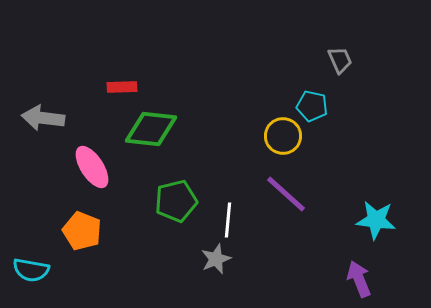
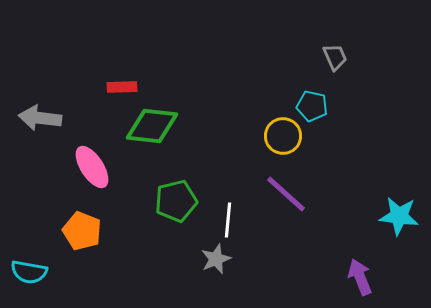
gray trapezoid: moved 5 px left, 3 px up
gray arrow: moved 3 px left
green diamond: moved 1 px right, 3 px up
cyan star: moved 23 px right, 4 px up
cyan semicircle: moved 2 px left, 2 px down
purple arrow: moved 1 px right, 2 px up
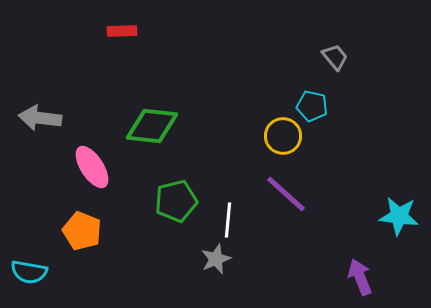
gray trapezoid: rotated 16 degrees counterclockwise
red rectangle: moved 56 px up
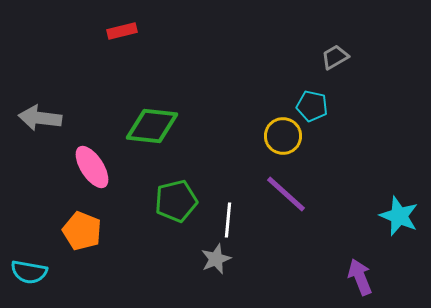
red rectangle: rotated 12 degrees counterclockwise
gray trapezoid: rotated 80 degrees counterclockwise
cyan star: rotated 15 degrees clockwise
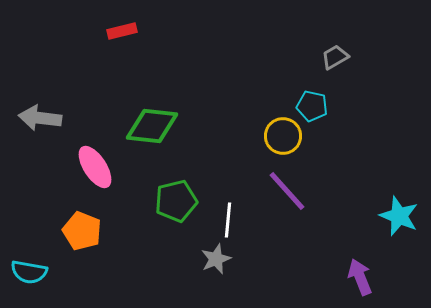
pink ellipse: moved 3 px right
purple line: moved 1 px right, 3 px up; rotated 6 degrees clockwise
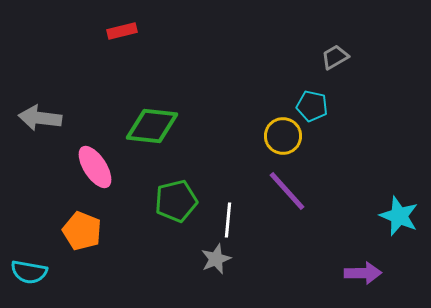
purple arrow: moved 3 px right, 4 px up; rotated 111 degrees clockwise
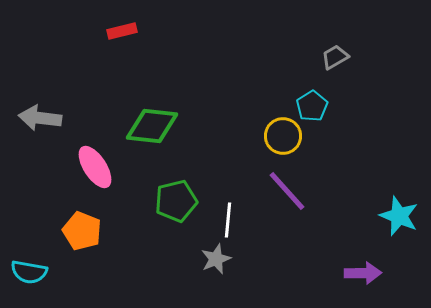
cyan pentagon: rotated 28 degrees clockwise
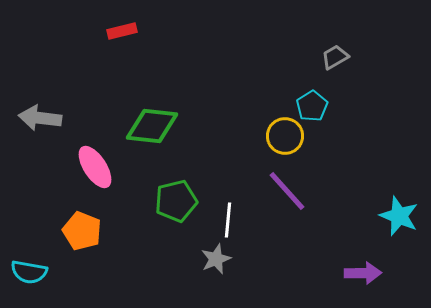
yellow circle: moved 2 px right
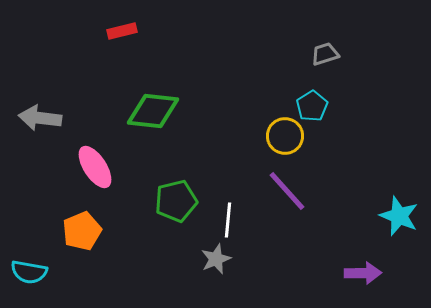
gray trapezoid: moved 10 px left, 3 px up; rotated 12 degrees clockwise
green diamond: moved 1 px right, 15 px up
orange pentagon: rotated 27 degrees clockwise
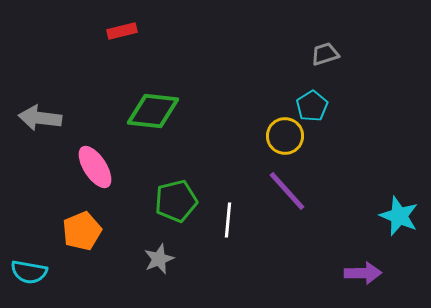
gray star: moved 57 px left
